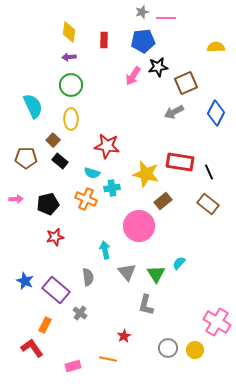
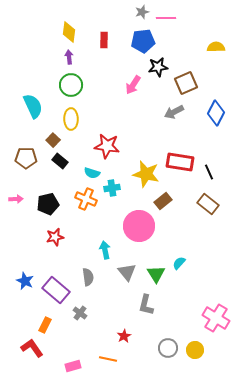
purple arrow at (69, 57): rotated 88 degrees clockwise
pink arrow at (133, 76): moved 9 px down
pink cross at (217, 322): moved 1 px left, 4 px up
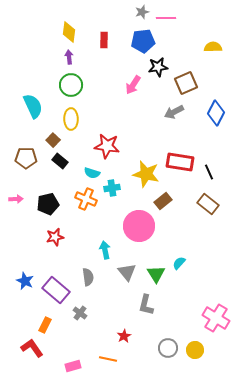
yellow semicircle at (216, 47): moved 3 px left
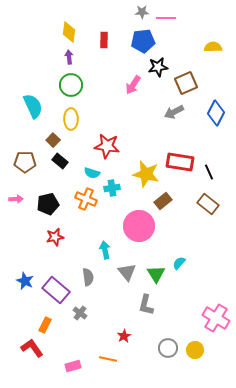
gray star at (142, 12): rotated 16 degrees clockwise
brown pentagon at (26, 158): moved 1 px left, 4 px down
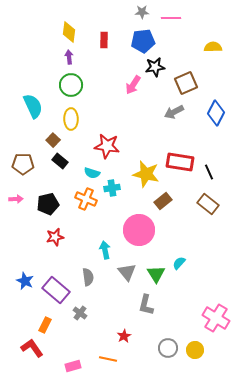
pink line at (166, 18): moved 5 px right
black star at (158, 67): moved 3 px left
brown pentagon at (25, 162): moved 2 px left, 2 px down
pink circle at (139, 226): moved 4 px down
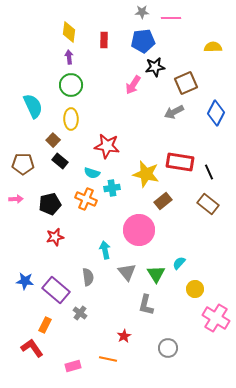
black pentagon at (48, 204): moved 2 px right
blue star at (25, 281): rotated 18 degrees counterclockwise
yellow circle at (195, 350): moved 61 px up
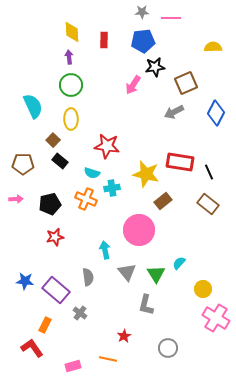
yellow diamond at (69, 32): moved 3 px right; rotated 10 degrees counterclockwise
yellow circle at (195, 289): moved 8 px right
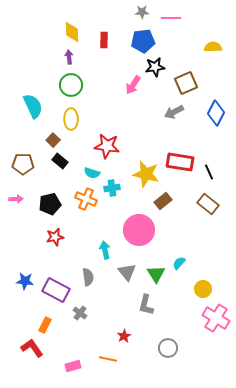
purple rectangle at (56, 290): rotated 12 degrees counterclockwise
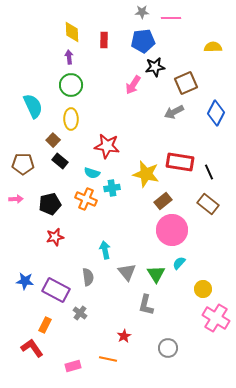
pink circle at (139, 230): moved 33 px right
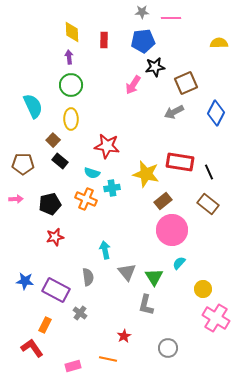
yellow semicircle at (213, 47): moved 6 px right, 4 px up
green triangle at (156, 274): moved 2 px left, 3 px down
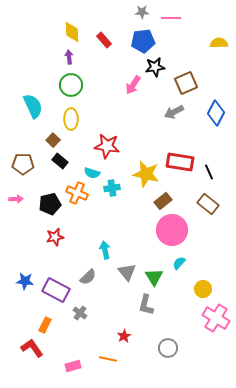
red rectangle at (104, 40): rotated 42 degrees counterclockwise
orange cross at (86, 199): moved 9 px left, 6 px up
gray semicircle at (88, 277): rotated 54 degrees clockwise
